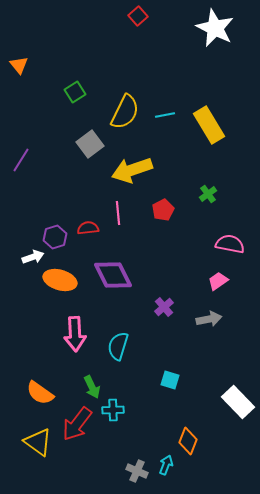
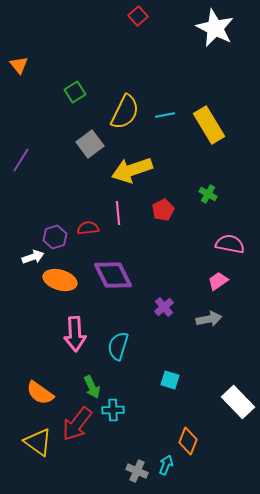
green cross: rotated 24 degrees counterclockwise
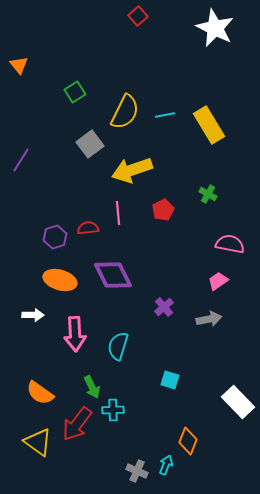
white arrow: moved 58 px down; rotated 20 degrees clockwise
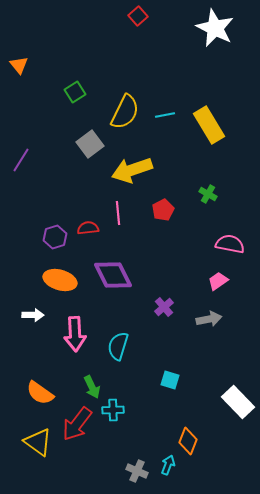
cyan arrow: moved 2 px right
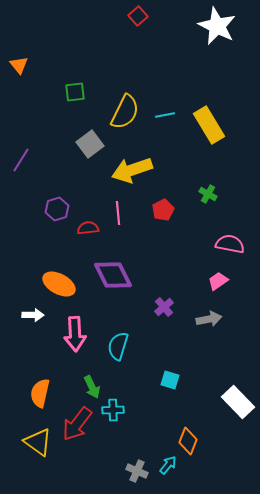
white star: moved 2 px right, 2 px up
green square: rotated 25 degrees clockwise
purple hexagon: moved 2 px right, 28 px up
orange ellipse: moved 1 px left, 4 px down; rotated 12 degrees clockwise
orange semicircle: rotated 68 degrees clockwise
cyan arrow: rotated 18 degrees clockwise
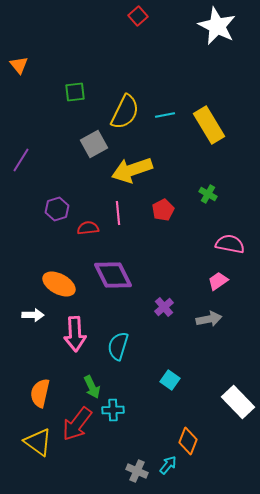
gray square: moved 4 px right; rotated 8 degrees clockwise
cyan square: rotated 18 degrees clockwise
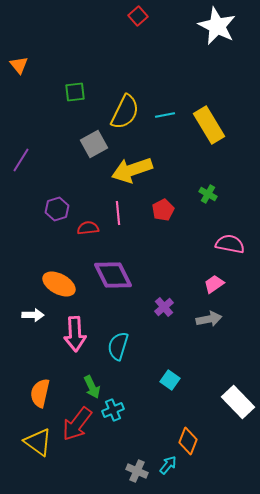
pink trapezoid: moved 4 px left, 3 px down
cyan cross: rotated 20 degrees counterclockwise
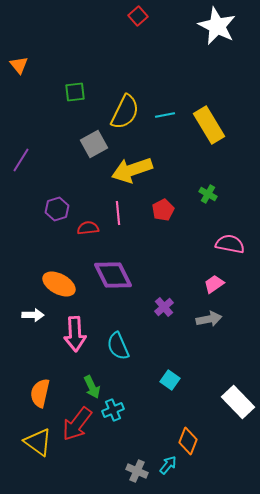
cyan semicircle: rotated 40 degrees counterclockwise
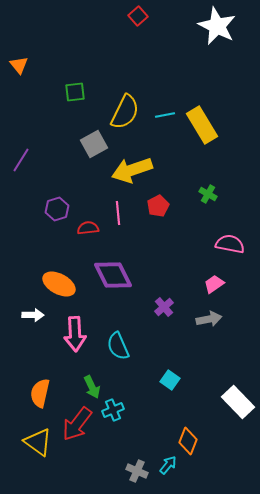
yellow rectangle: moved 7 px left
red pentagon: moved 5 px left, 4 px up
